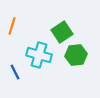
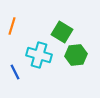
green square: rotated 25 degrees counterclockwise
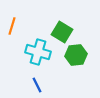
cyan cross: moved 1 px left, 3 px up
blue line: moved 22 px right, 13 px down
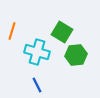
orange line: moved 5 px down
cyan cross: moved 1 px left
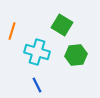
green square: moved 7 px up
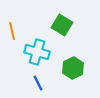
orange line: rotated 30 degrees counterclockwise
green hexagon: moved 3 px left, 13 px down; rotated 20 degrees counterclockwise
blue line: moved 1 px right, 2 px up
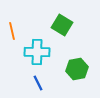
cyan cross: rotated 15 degrees counterclockwise
green hexagon: moved 4 px right, 1 px down; rotated 15 degrees clockwise
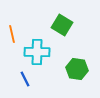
orange line: moved 3 px down
green hexagon: rotated 20 degrees clockwise
blue line: moved 13 px left, 4 px up
